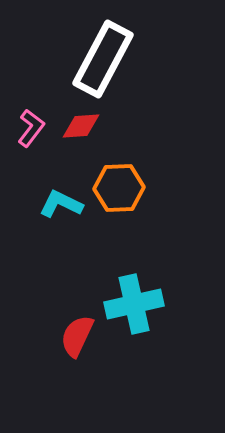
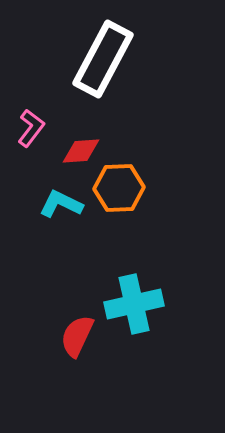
red diamond: moved 25 px down
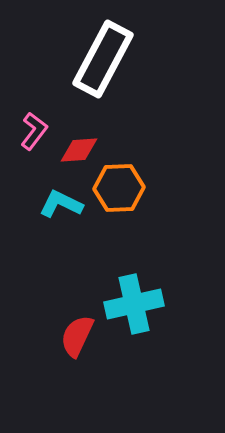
pink L-shape: moved 3 px right, 3 px down
red diamond: moved 2 px left, 1 px up
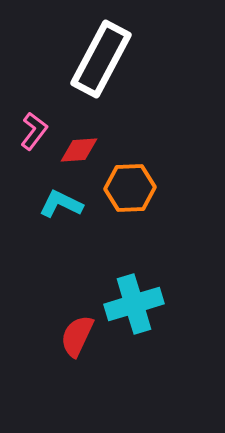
white rectangle: moved 2 px left
orange hexagon: moved 11 px right
cyan cross: rotated 4 degrees counterclockwise
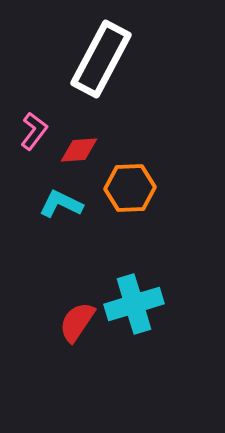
red semicircle: moved 14 px up; rotated 9 degrees clockwise
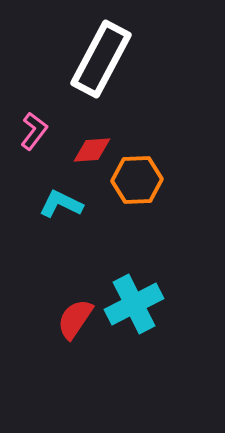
red diamond: moved 13 px right
orange hexagon: moved 7 px right, 8 px up
cyan cross: rotated 10 degrees counterclockwise
red semicircle: moved 2 px left, 3 px up
